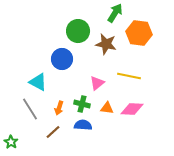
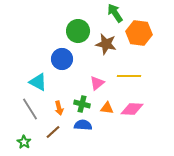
green arrow: rotated 66 degrees counterclockwise
yellow line: rotated 10 degrees counterclockwise
orange arrow: rotated 32 degrees counterclockwise
green star: moved 13 px right
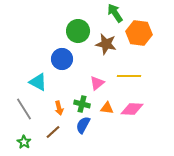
gray line: moved 6 px left
blue semicircle: rotated 66 degrees counterclockwise
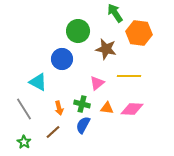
brown star: moved 5 px down
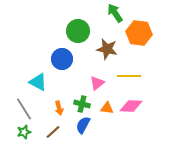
brown star: moved 1 px right
pink diamond: moved 1 px left, 3 px up
green star: moved 10 px up; rotated 24 degrees clockwise
